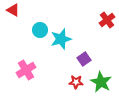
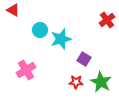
purple square: rotated 24 degrees counterclockwise
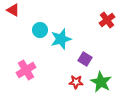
purple square: moved 1 px right
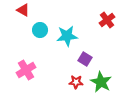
red triangle: moved 10 px right
cyan star: moved 6 px right, 3 px up; rotated 10 degrees clockwise
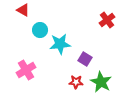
cyan star: moved 7 px left, 8 px down
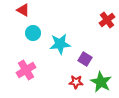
cyan circle: moved 7 px left, 3 px down
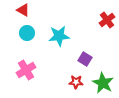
cyan circle: moved 6 px left
cyan star: moved 1 px left, 8 px up
green star: moved 2 px right, 1 px down
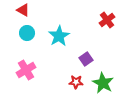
cyan star: rotated 25 degrees counterclockwise
purple square: moved 1 px right; rotated 24 degrees clockwise
